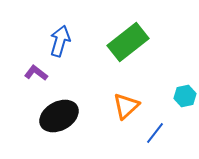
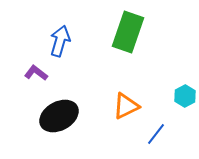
green rectangle: moved 10 px up; rotated 33 degrees counterclockwise
cyan hexagon: rotated 15 degrees counterclockwise
orange triangle: rotated 16 degrees clockwise
blue line: moved 1 px right, 1 px down
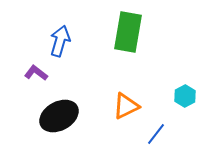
green rectangle: rotated 9 degrees counterclockwise
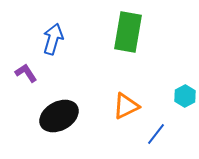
blue arrow: moved 7 px left, 2 px up
purple L-shape: moved 10 px left; rotated 20 degrees clockwise
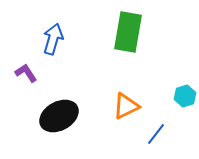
cyan hexagon: rotated 10 degrees clockwise
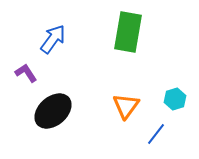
blue arrow: rotated 20 degrees clockwise
cyan hexagon: moved 10 px left, 3 px down
orange triangle: rotated 28 degrees counterclockwise
black ellipse: moved 6 px left, 5 px up; rotated 12 degrees counterclockwise
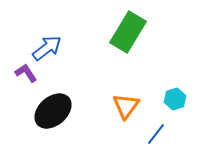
green rectangle: rotated 21 degrees clockwise
blue arrow: moved 6 px left, 9 px down; rotated 16 degrees clockwise
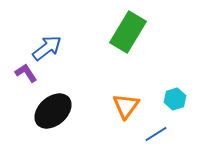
blue line: rotated 20 degrees clockwise
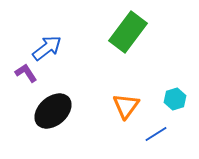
green rectangle: rotated 6 degrees clockwise
